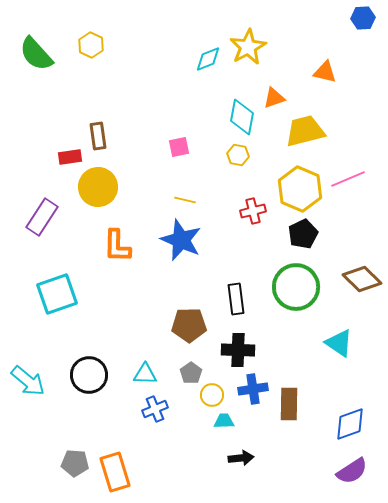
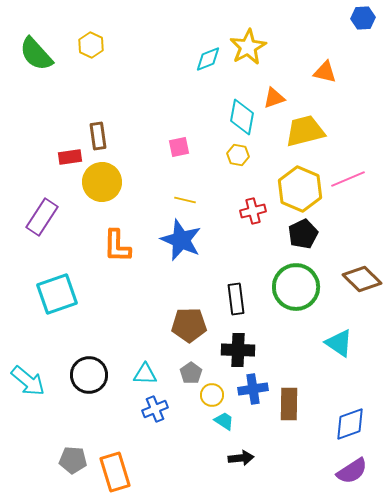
yellow circle at (98, 187): moved 4 px right, 5 px up
cyan trapezoid at (224, 421): rotated 35 degrees clockwise
gray pentagon at (75, 463): moved 2 px left, 3 px up
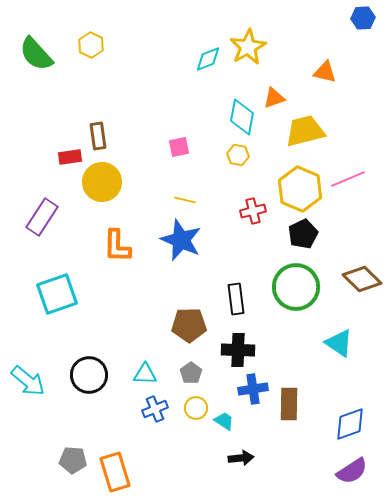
yellow circle at (212, 395): moved 16 px left, 13 px down
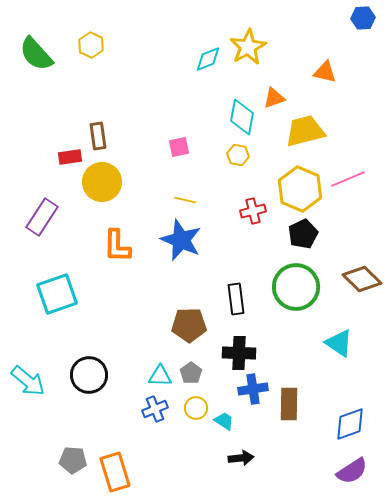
black cross at (238, 350): moved 1 px right, 3 px down
cyan triangle at (145, 374): moved 15 px right, 2 px down
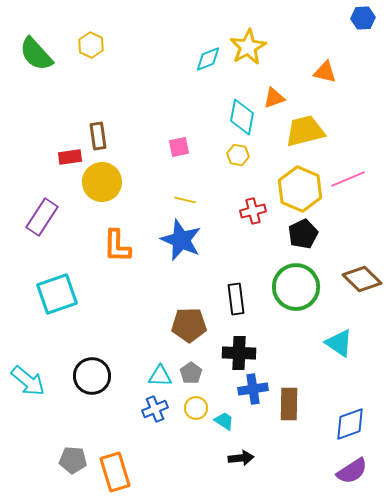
black circle at (89, 375): moved 3 px right, 1 px down
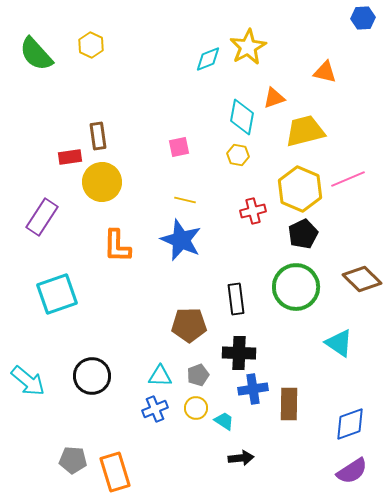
gray pentagon at (191, 373): moved 7 px right, 2 px down; rotated 15 degrees clockwise
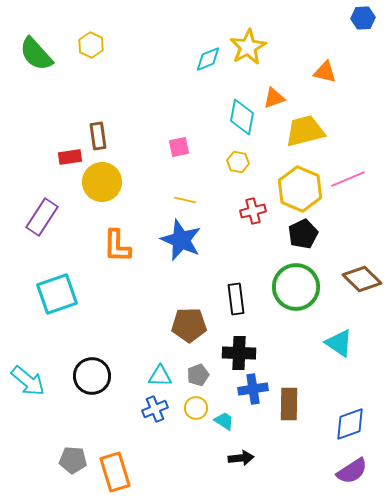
yellow hexagon at (238, 155): moved 7 px down
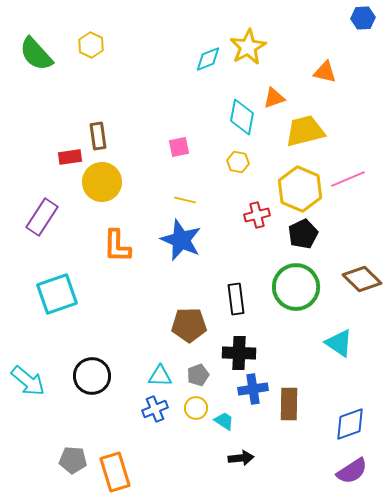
red cross at (253, 211): moved 4 px right, 4 px down
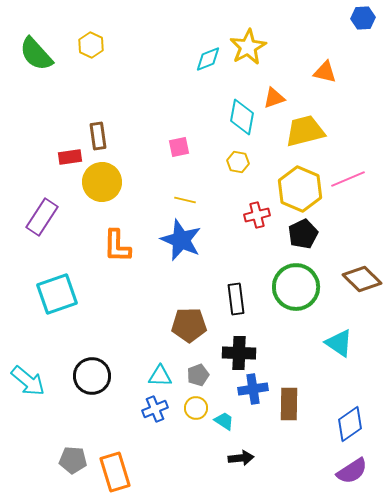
blue diamond at (350, 424): rotated 15 degrees counterclockwise
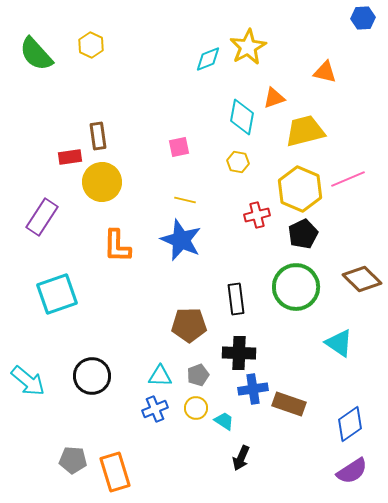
brown rectangle at (289, 404): rotated 72 degrees counterclockwise
black arrow at (241, 458): rotated 120 degrees clockwise
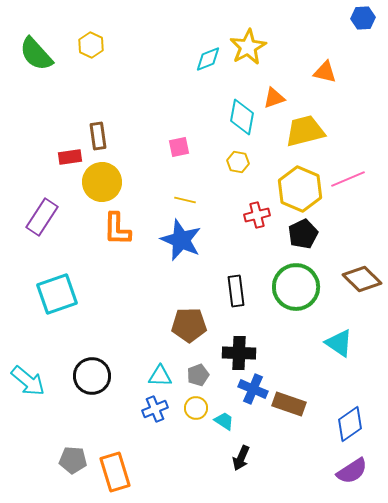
orange L-shape at (117, 246): moved 17 px up
black rectangle at (236, 299): moved 8 px up
blue cross at (253, 389): rotated 32 degrees clockwise
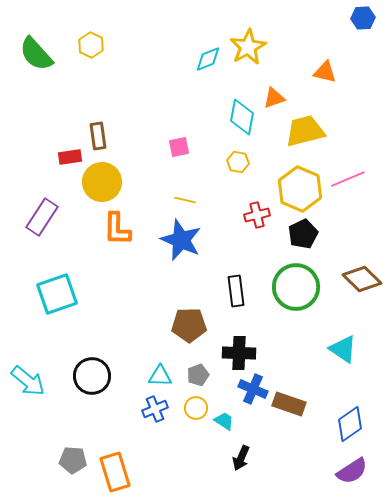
cyan triangle at (339, 343): moved 4 px right, 6 px down
